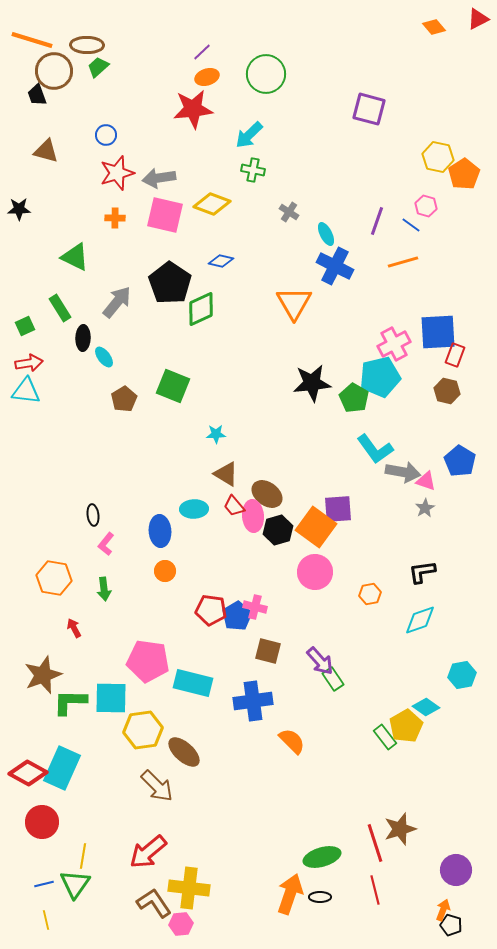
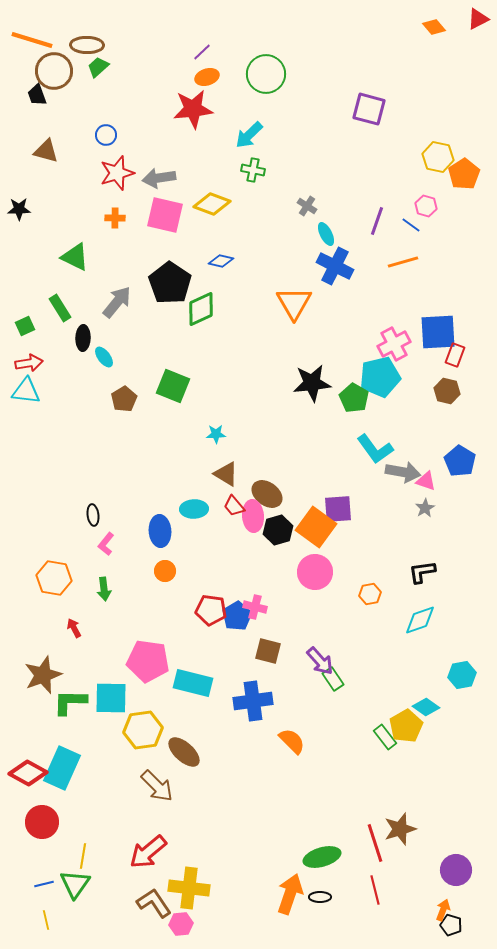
gray cross at (289, 212): moved 18 px right, 6 px up
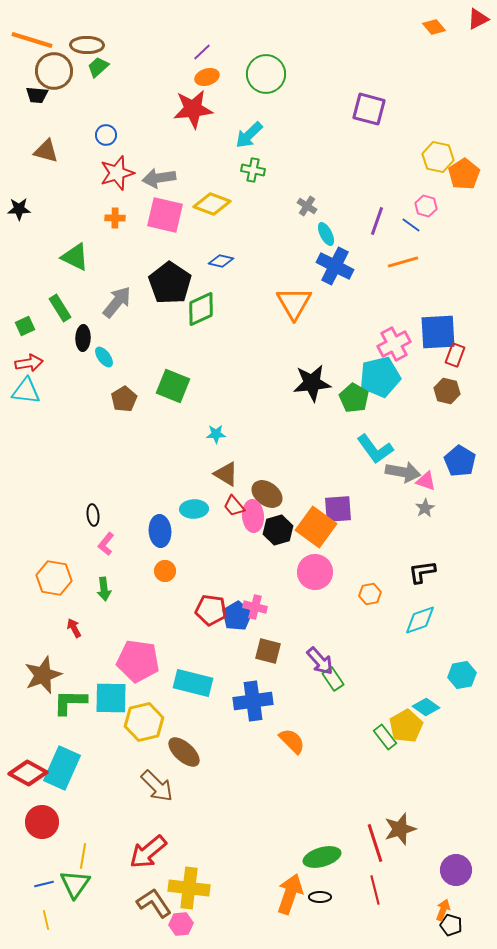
black trapezoid at (37, 95): rotated 65 degrees counterclockwise
pink pentagon at (148, 661): moved 10 px left
yellow hexagon at (143, 730): moved 1 px right, 8 px up; rotated 6 degrees counterclockwise
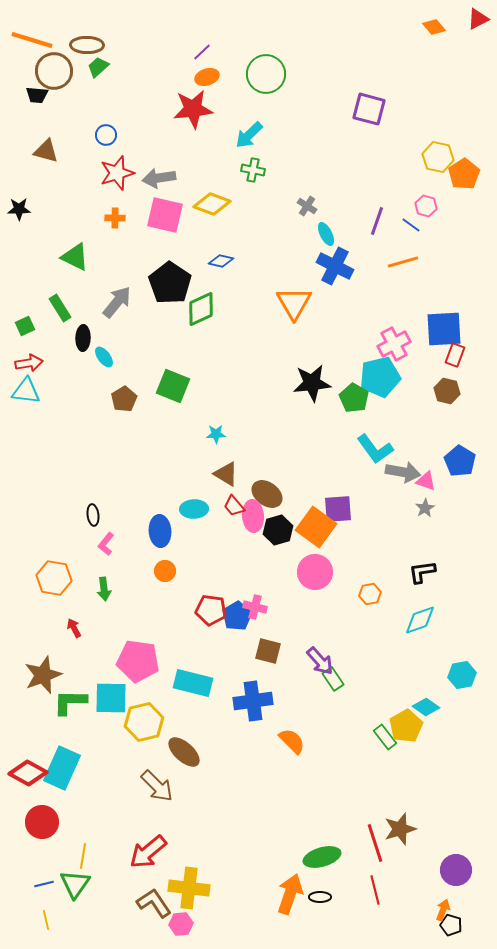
blue square at (438, 332): moved 6 px right, 3 px up
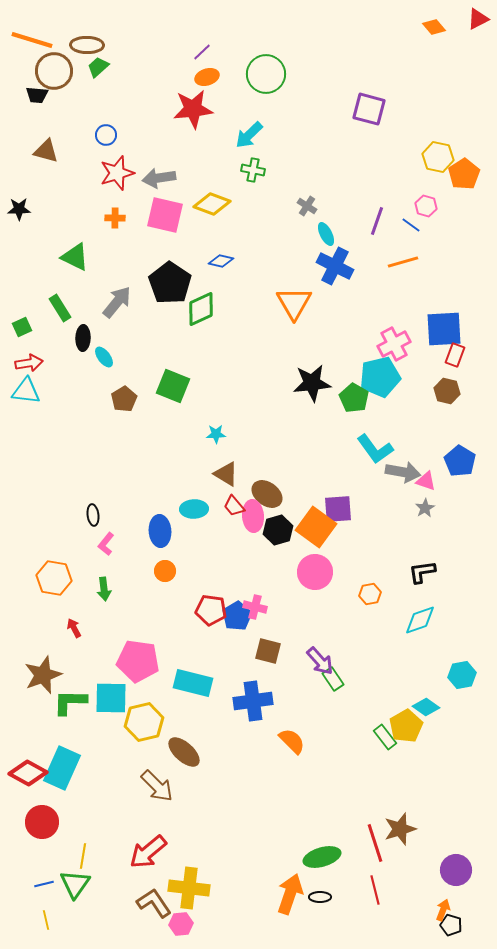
green square at (25, 326): moved 3 px left, 1 px down
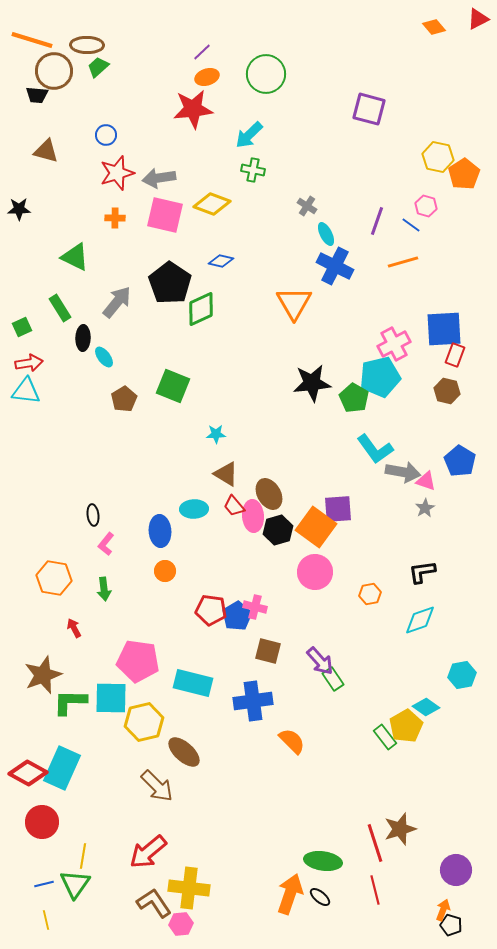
brown ellipse at (267, 494): moved 2 px right; rotated 24 degrees clockwise
green ellipse at (322, 857): moved 1 px right, 4 px down; rotated 24 degrees clockwise
black ellipse at (320, 897): rotated 40 degrees clockwise
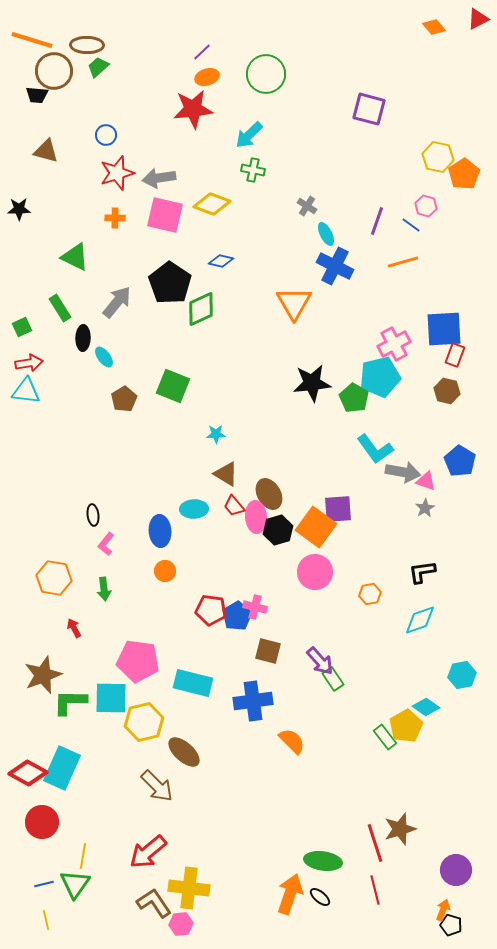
pink ellipse at (253, 516): moved 3 px right, 1 px down
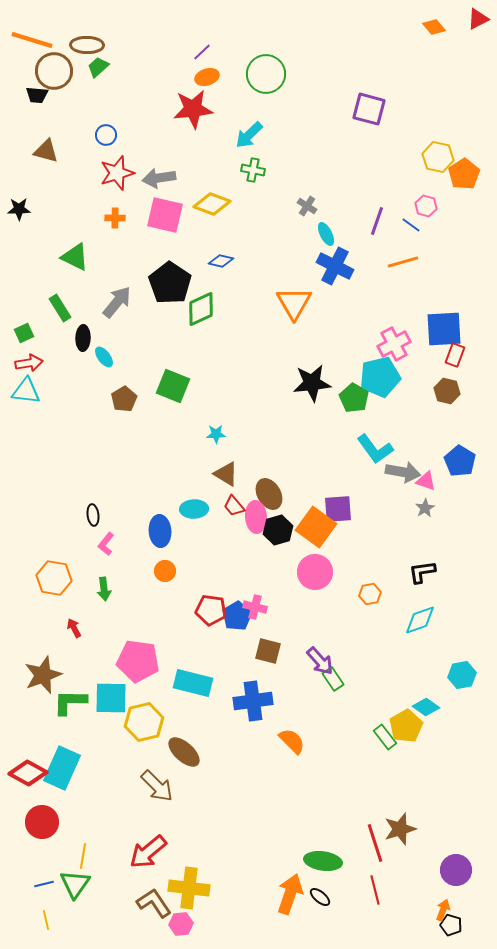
green square at (22, 327): moved 2 px right, 6 px down
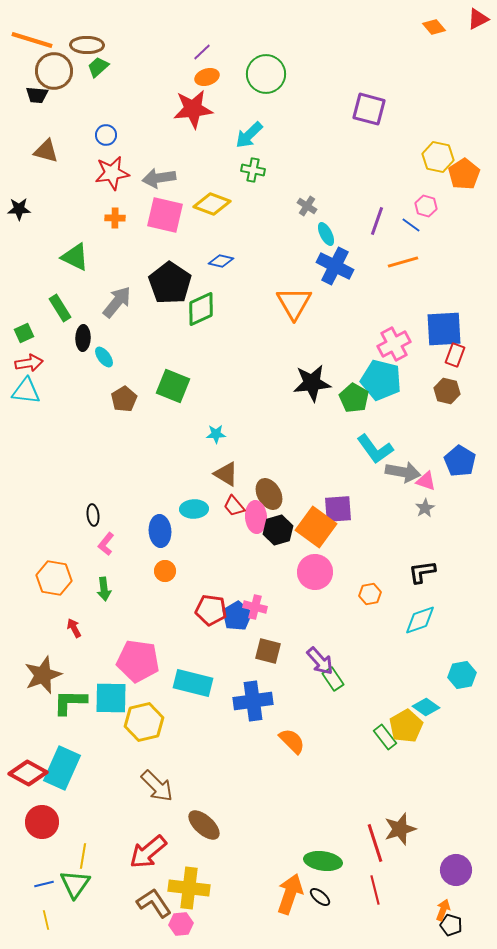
red star at (117, 173): moved 5 px left; rotated 8 degrees clockwise
cyan pentagon at (380, 377): moved 1 px right, 3 px down; rotated 27 degrees clockwise
brown ellipse at (184, 752): moved 20 px right, 73 px down
